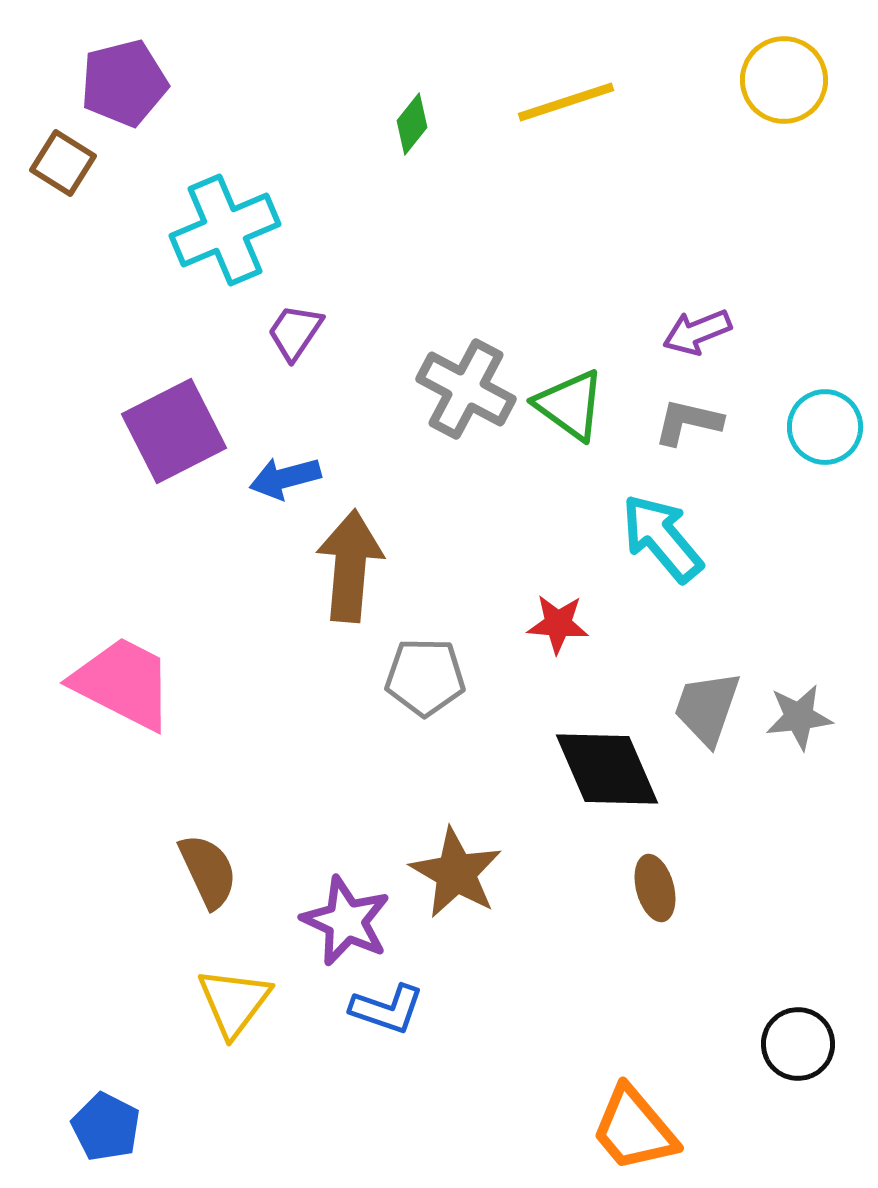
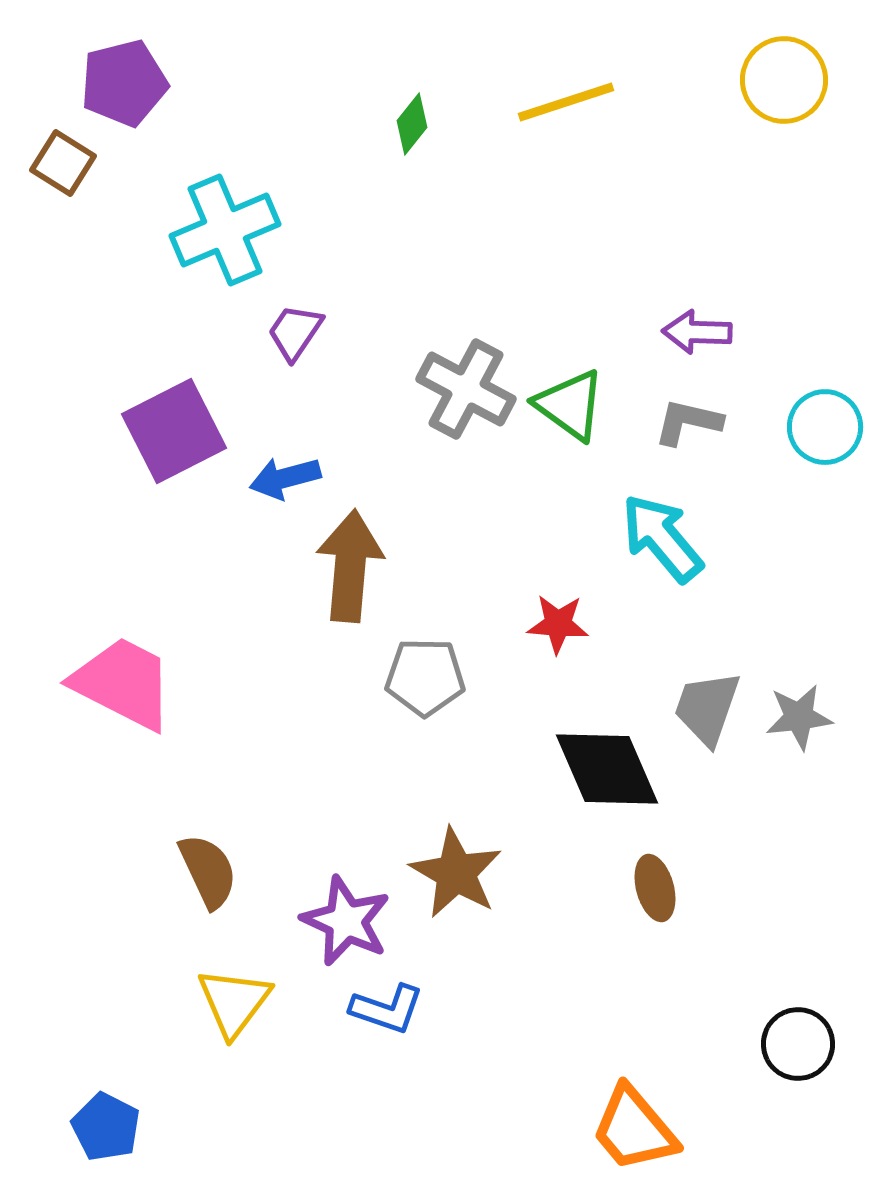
purple arrow: rotated 24 degrees clockwise
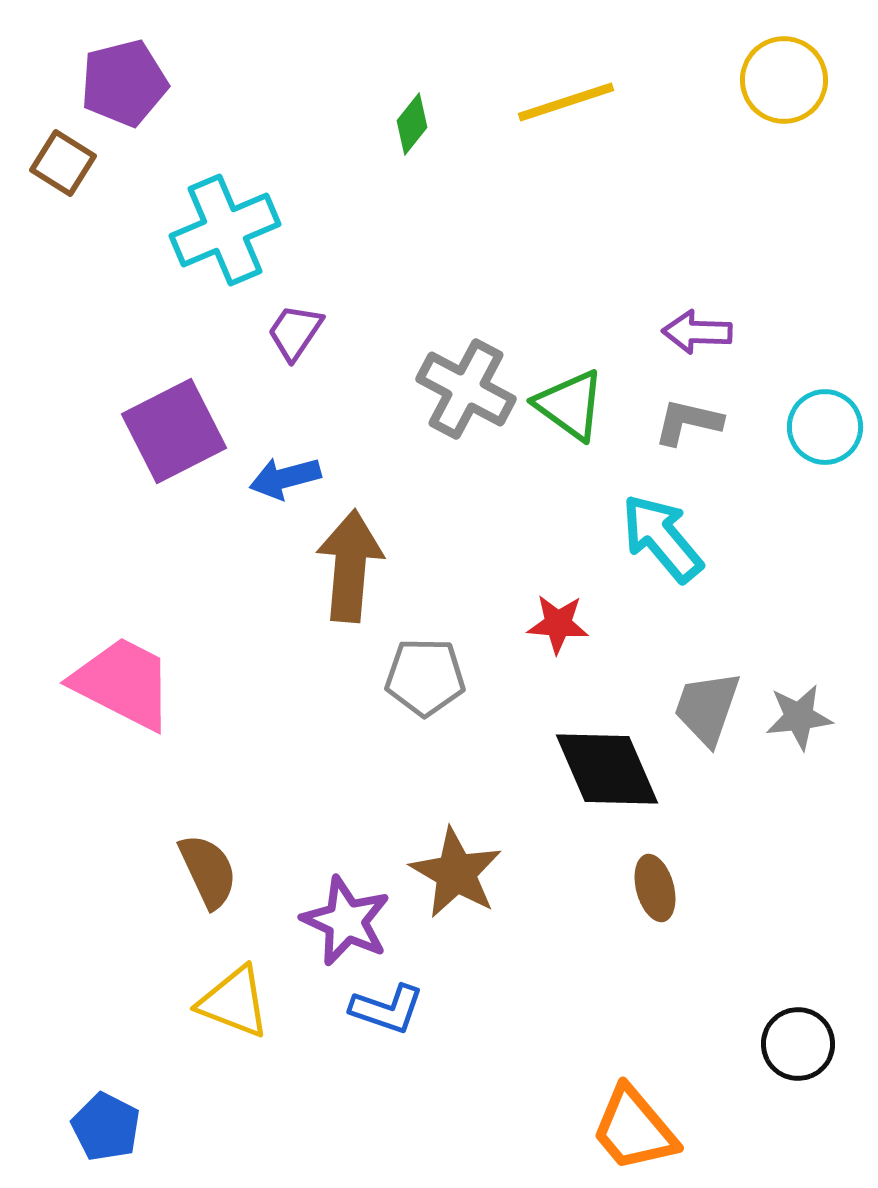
yellow triangle: rotated 46 degrees counterclockwise
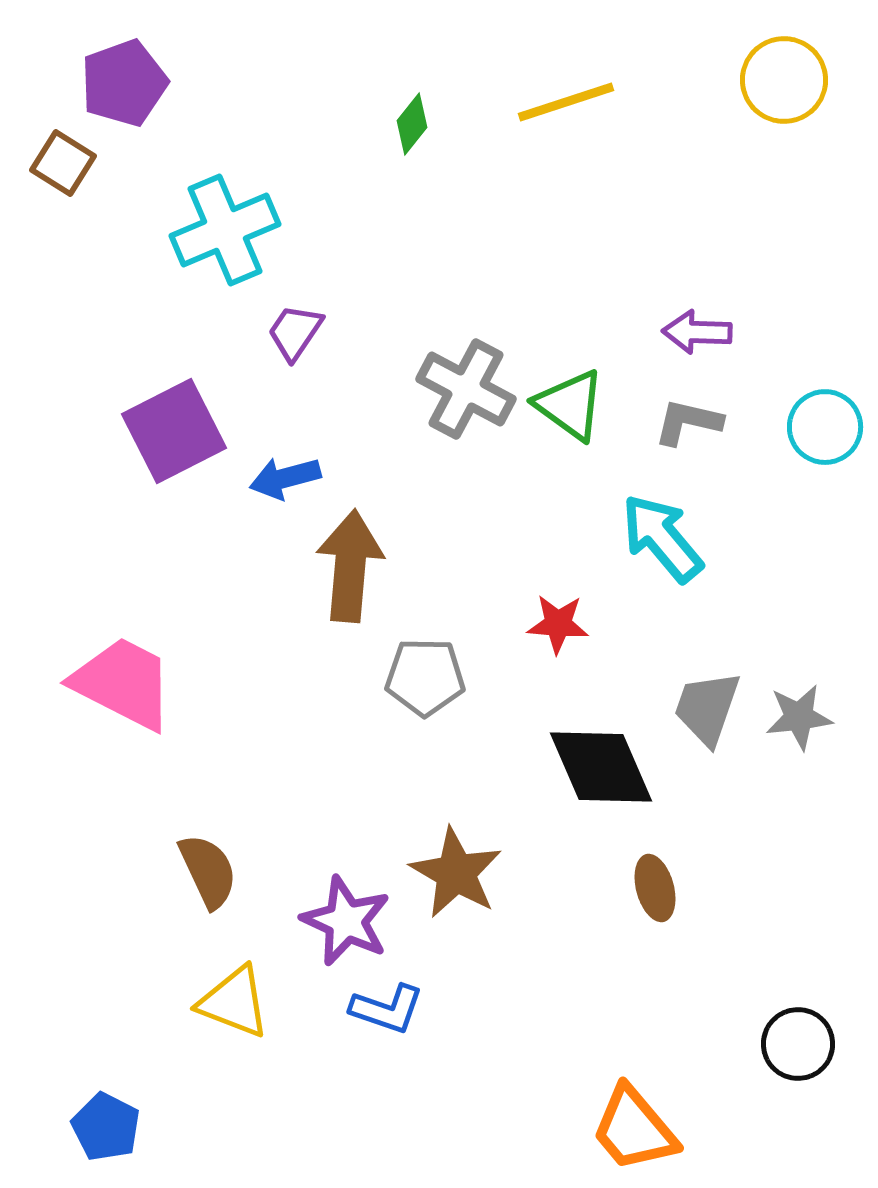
purple pentagon: rotated 6 degrees counterclockwise
black diamond: moved 6 px left, 2 px up
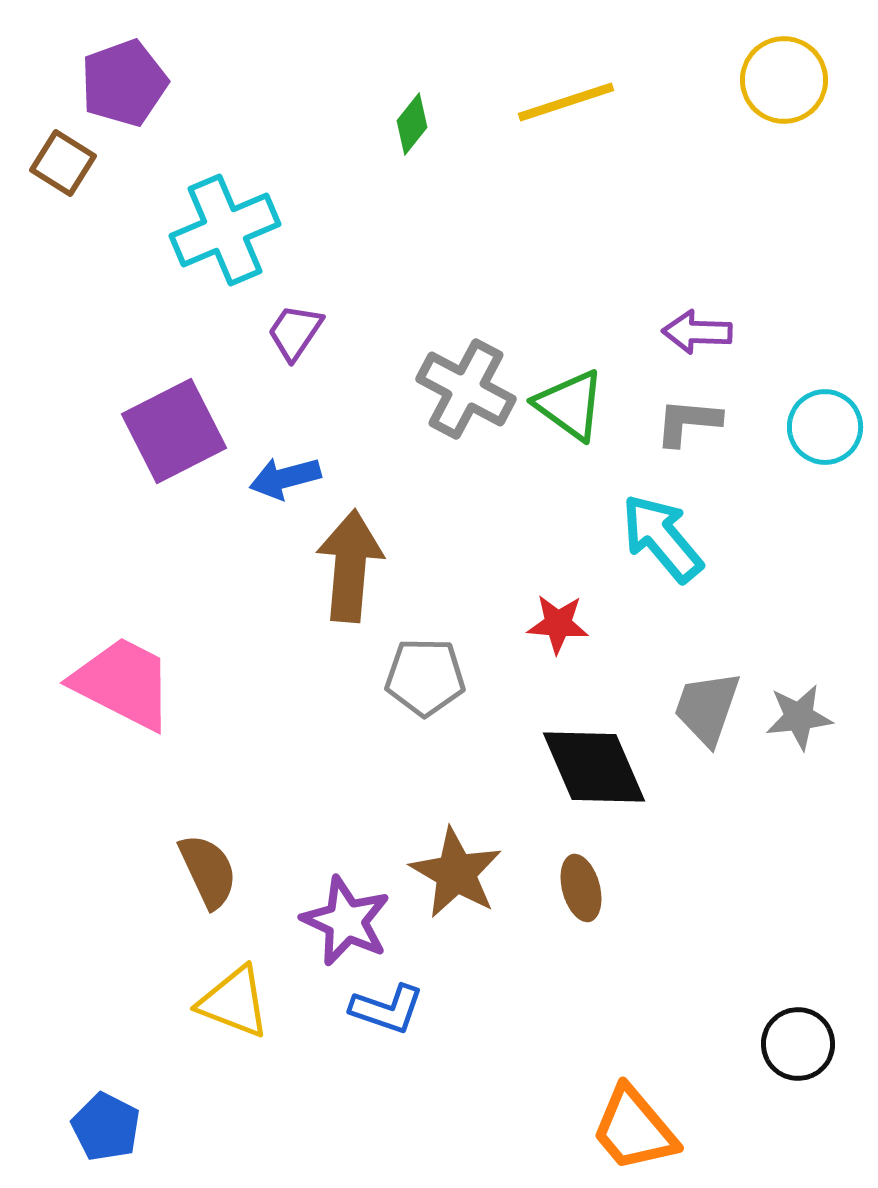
gray L-shape: rotated 8 degrees counterclockwise
black diamond: moved 7 px left
brown ellipse: moved 74 px left
